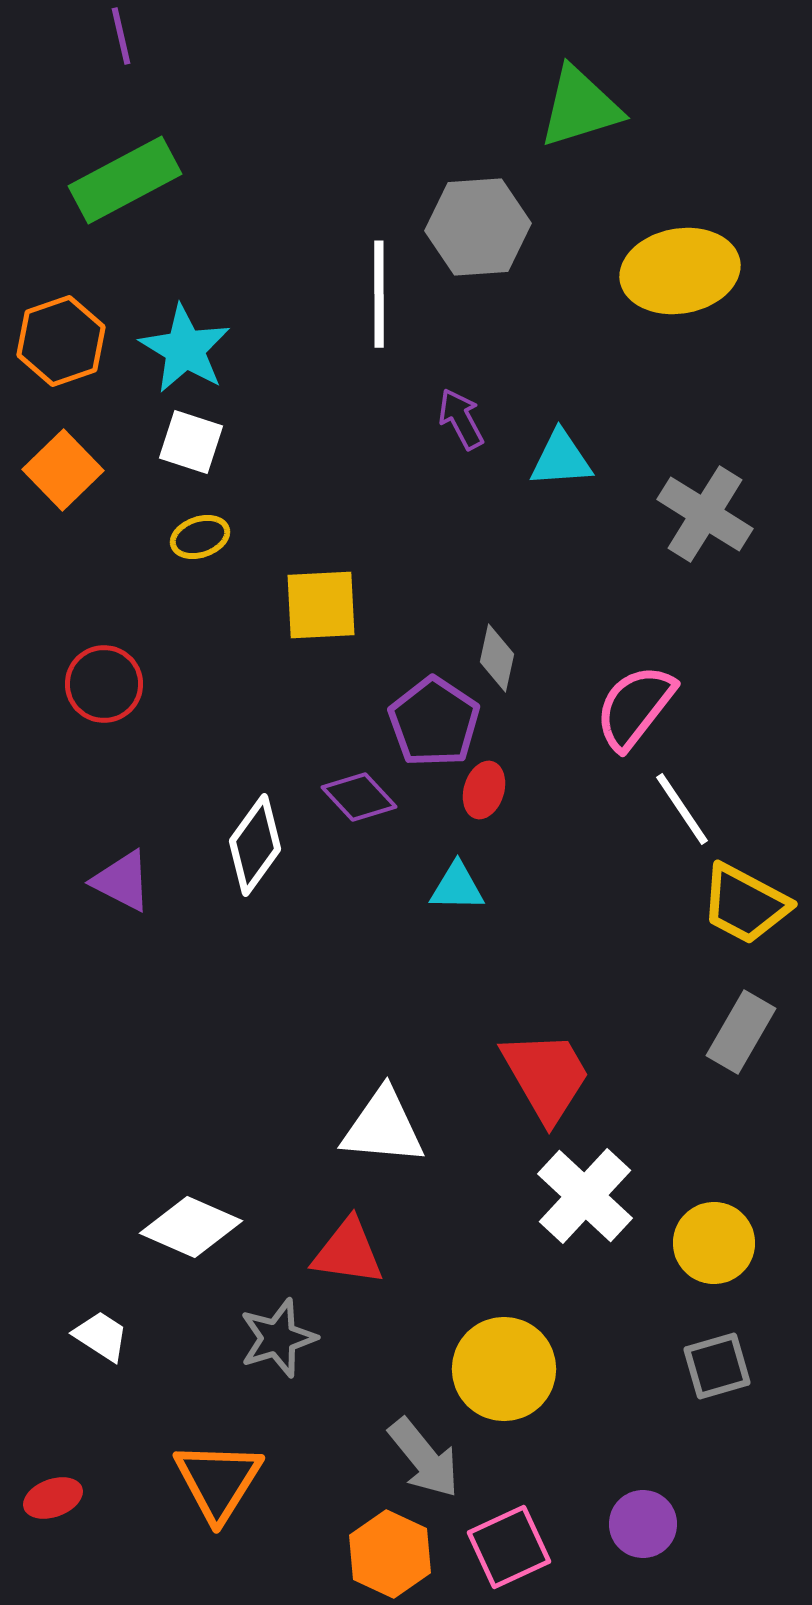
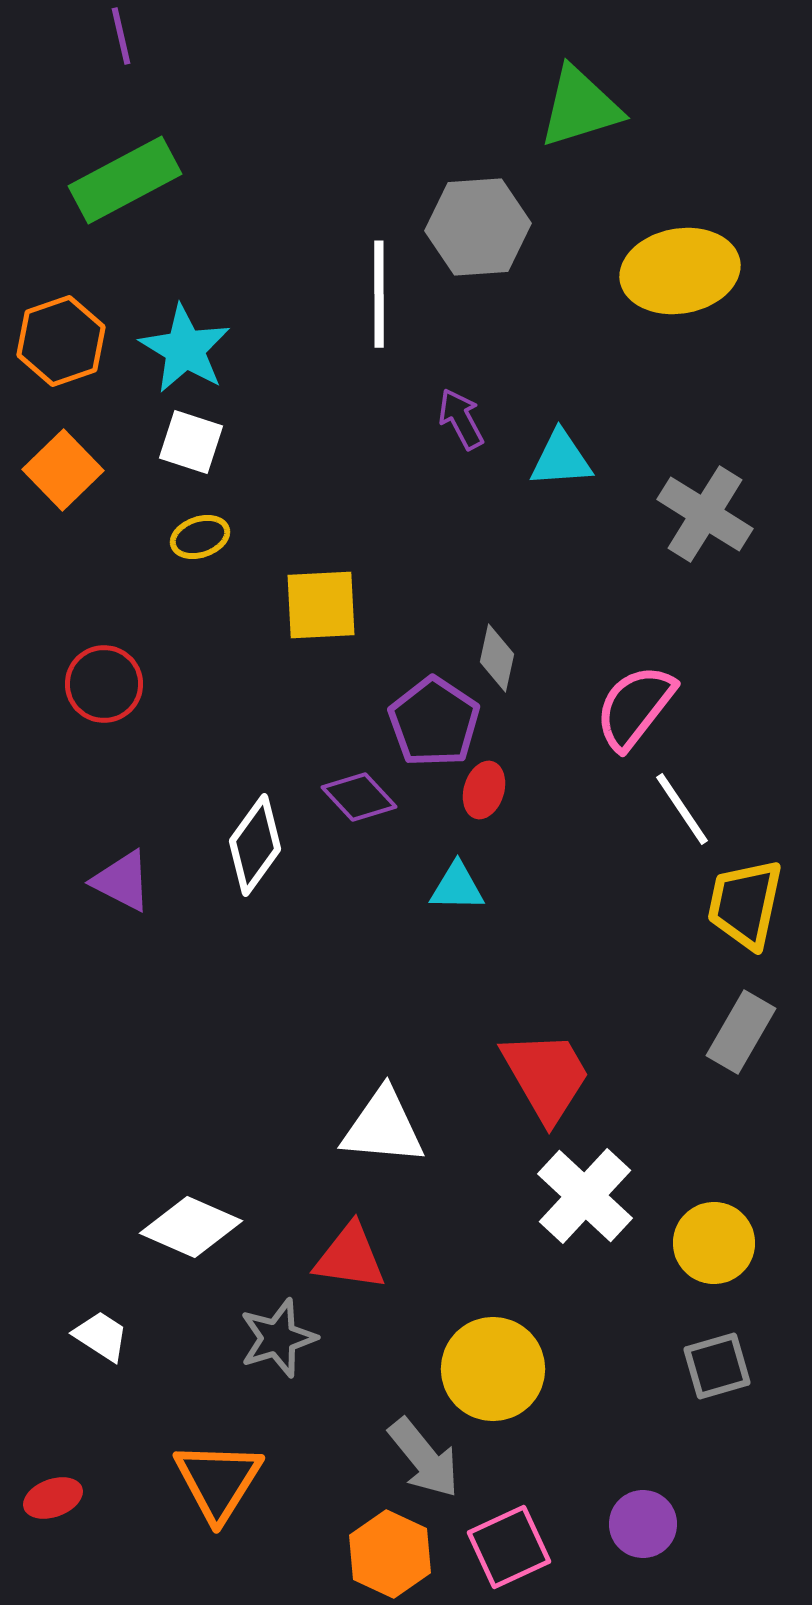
yellow trapezoid at (745, 904): rotated 74 degrees clockwise
red triangle at (348, 1252): moved 2 px right, 5 px down
yellow circle at (504, 1369): moved 11 px left
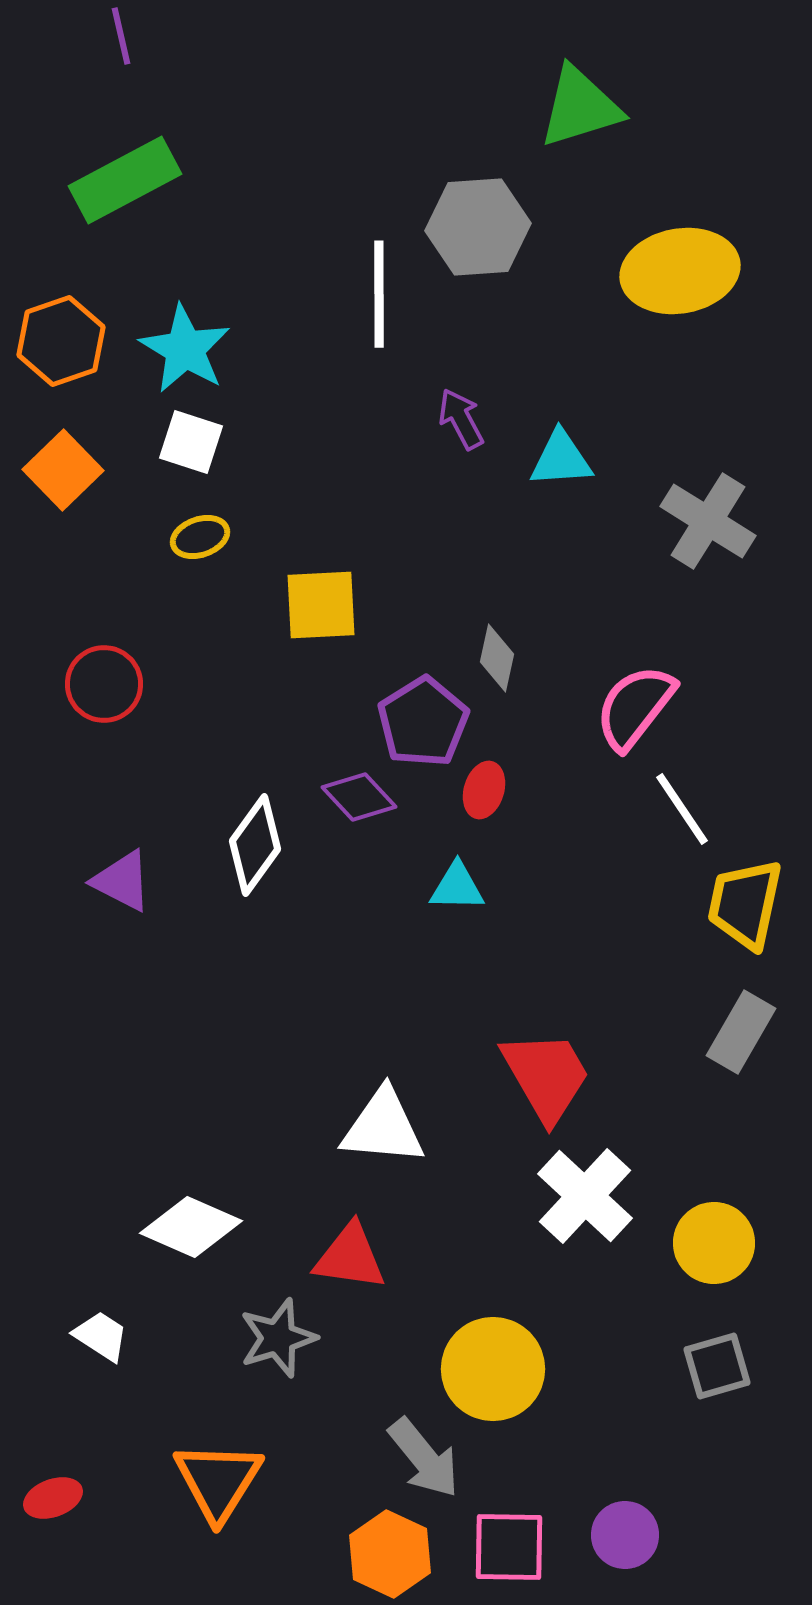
gray cross at (705, 514): moved 3 px right, 7 px down
purple pentagon at (434, 722): moved 11 px left; rotated 6 degrees clockwise
purple circle at (643, 1524): moved 18 px left, 11 px down
pink square at (509, 1547): rotated 26 degrees clockwise
